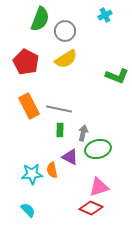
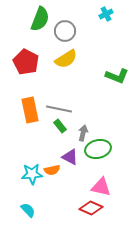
cyan cross: moved 1 px right, 1 px up
orange rectangle: moved 1 px right, 4 px down; rotated 15 degrees clockwise
green rectangle: moved 4 px up; rotated 40 degrees counterclockwise
orange semicircle: rotated 91 degrees counterclockwise
pink triangle: moved 2 px right; rotated 30 degrees clockwise
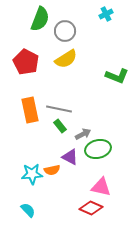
gray arrow: moved 1 px down; rotated 49 degrees clockwise
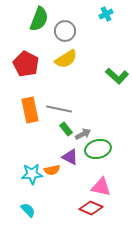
green semicircle: moved 1 px left
red pentagon: moved 2 px down
green L-shape: rotated 20 degrees clockwise
green rectangle: moved 6 px right, 3 px down
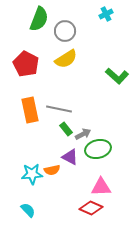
pink triangle: rotated 15 degrees counterclockwise
